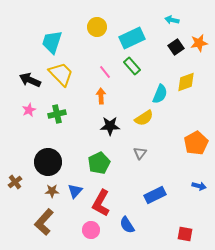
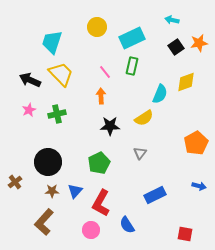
green rectangle: rotated 54 degrees clockwise
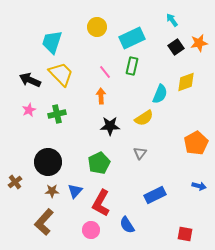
cyan arrow: rotated 40 degrees clockwise
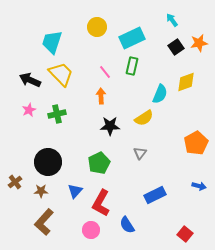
brown star: moved 11 px left
red square: rotated 28 degrees clockwise
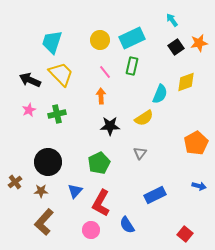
yellow circle: moved 3 px right, 13 px down
